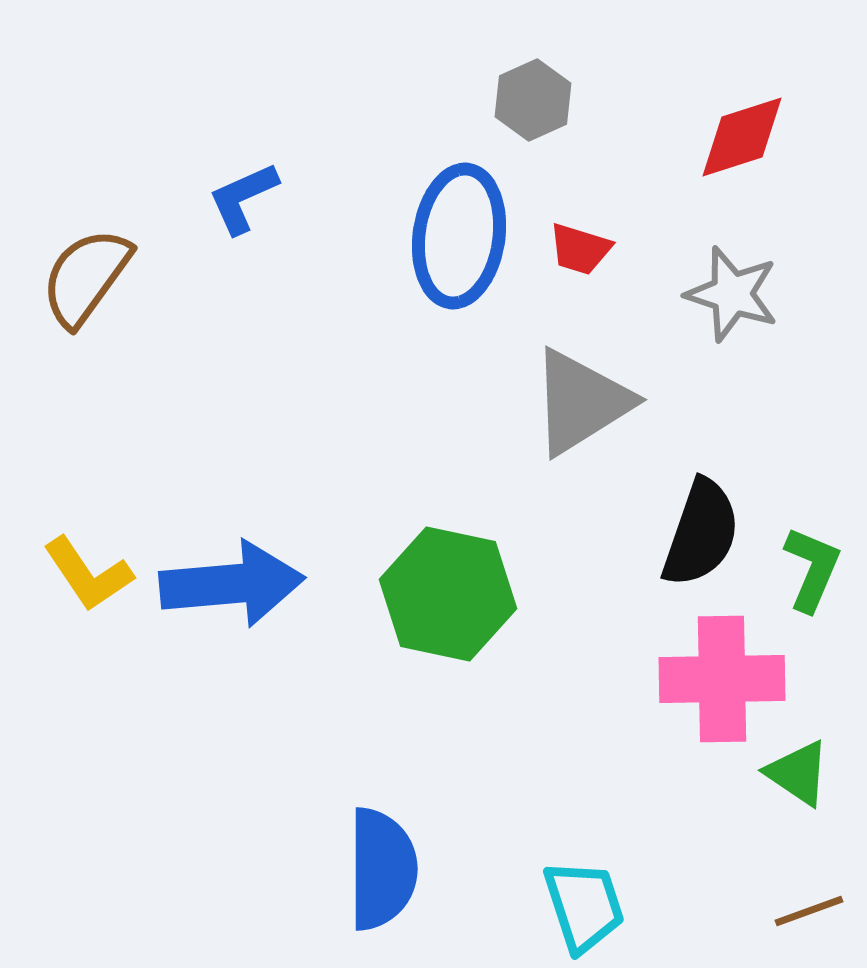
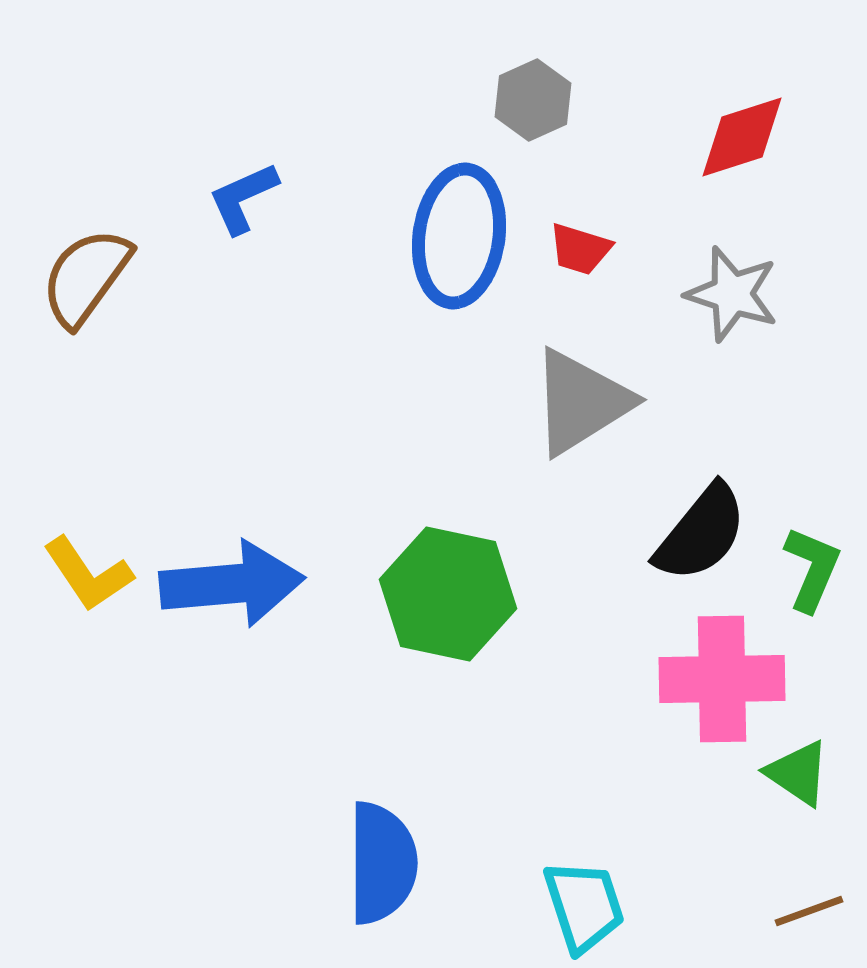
black semicircle: rotated 20 degrees clockwise
blue semicircle: moved 6 px up
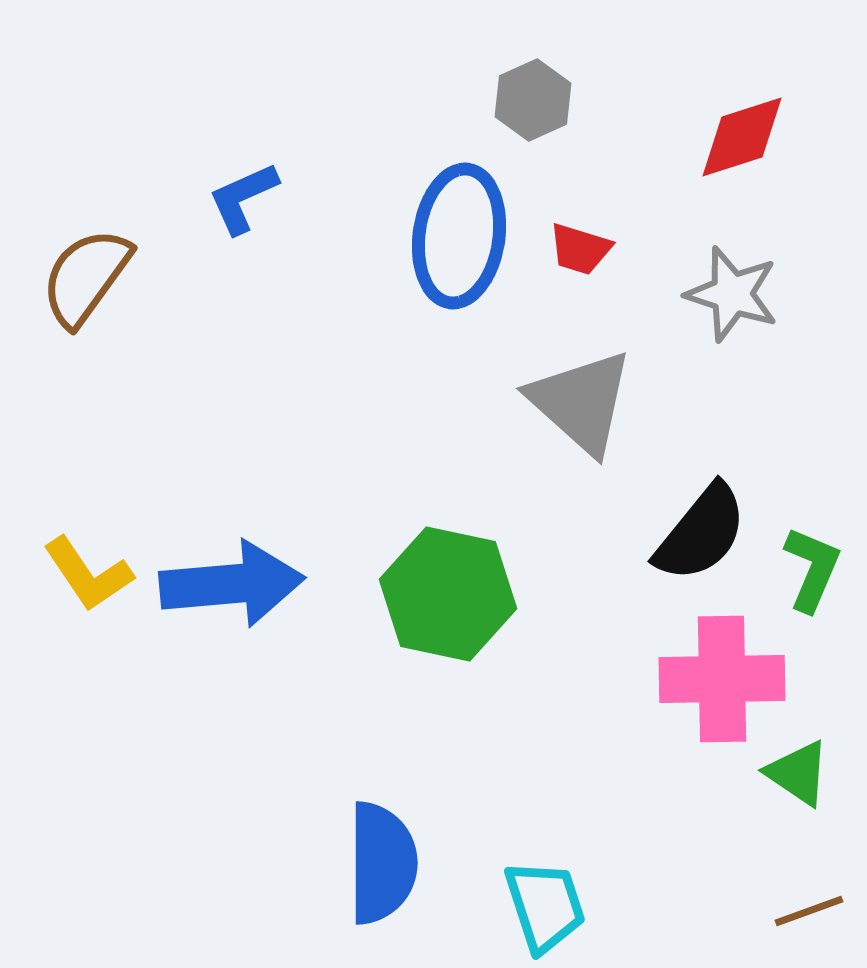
gray triangle: rotated 46 degrees counterclockwise
cyan trapezoid: moved 39 px left
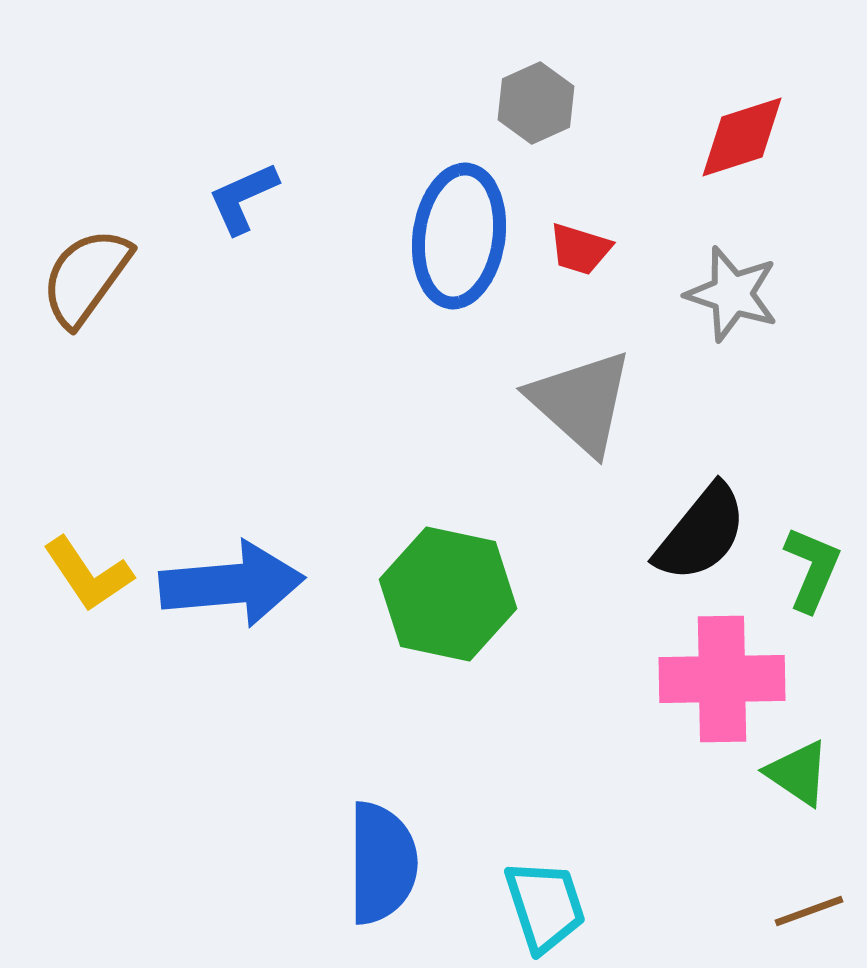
gray hexagon: moved 3 px right, 3 px down
